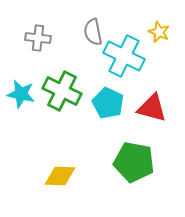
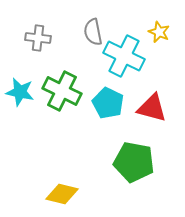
cyan star: moved 1 px left, 2 px up
yellow diamond: moved 2 px right, 18 px down; rotated 12 degrees clockwise
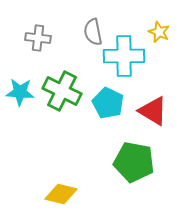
cyan cross: rotated 27 degrees counterclockwise
cyan star: rotated 8 degrees counterclockwise
red triangle: moved 1 px right, 3 px down; rotated 16 degrees clockwise
yellow diamond: moved 1 px left
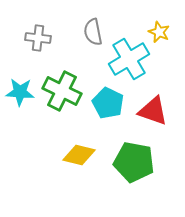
cyan cross: moved 5 px right, 3 px down; rotated 30 degrees counterclockwise
red triangle: rotated 12 degrees counterclockwise
yellow diamond: moved 18 px right, 39 px up
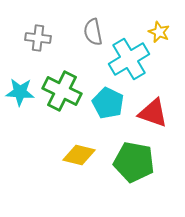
red triangle: moved 2 px down
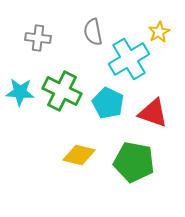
yellow star: rotated 20 degrees clockwise
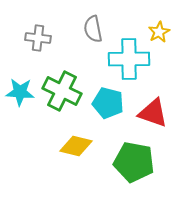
gray semicircle: moved 3 px up
cyan cross: rotated 30 degrees clockwise
cyan pentagon: rotated 12 degrees counterclockwise
yellow diamond: moved 3 px left, 9 px up
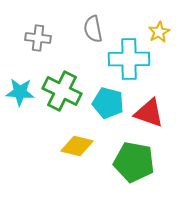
red triangle: moved 4 px left
yellow diamond: moved 1 px right
